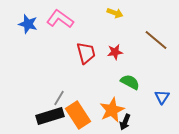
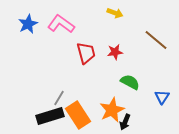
pink L-shape: moved 1 px right, 5 px down
blue star: rotated 30 degrees clockwise
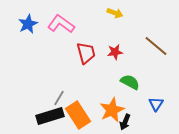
brown line: moved 6 px down
blue triangle: moved 6 px left, 7 px down
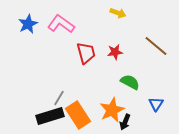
yellow arrow: moved 3 px right
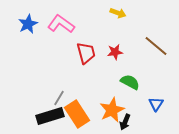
orange rectangle: moved 1 px left, 1 px up
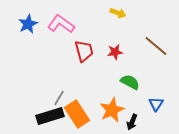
red trapezoid: moved 2 px left, 2 px up
black arrow: moved 7 px right
